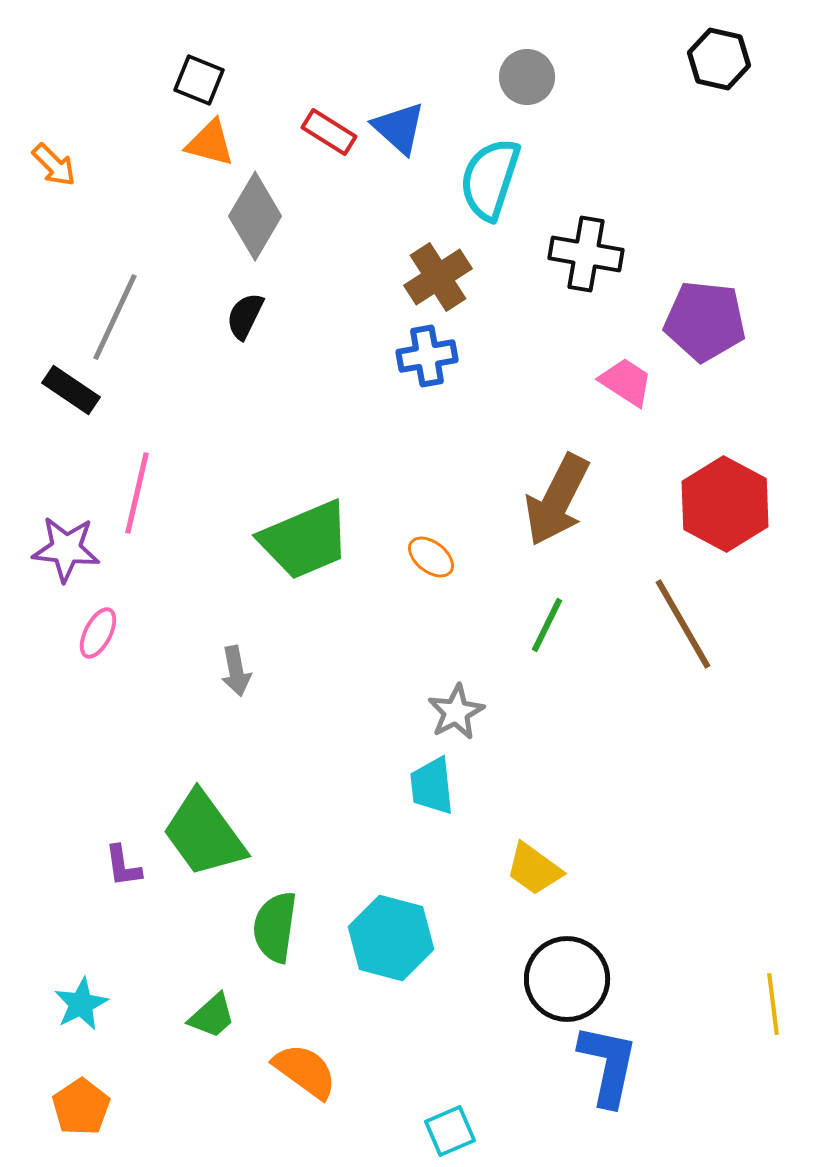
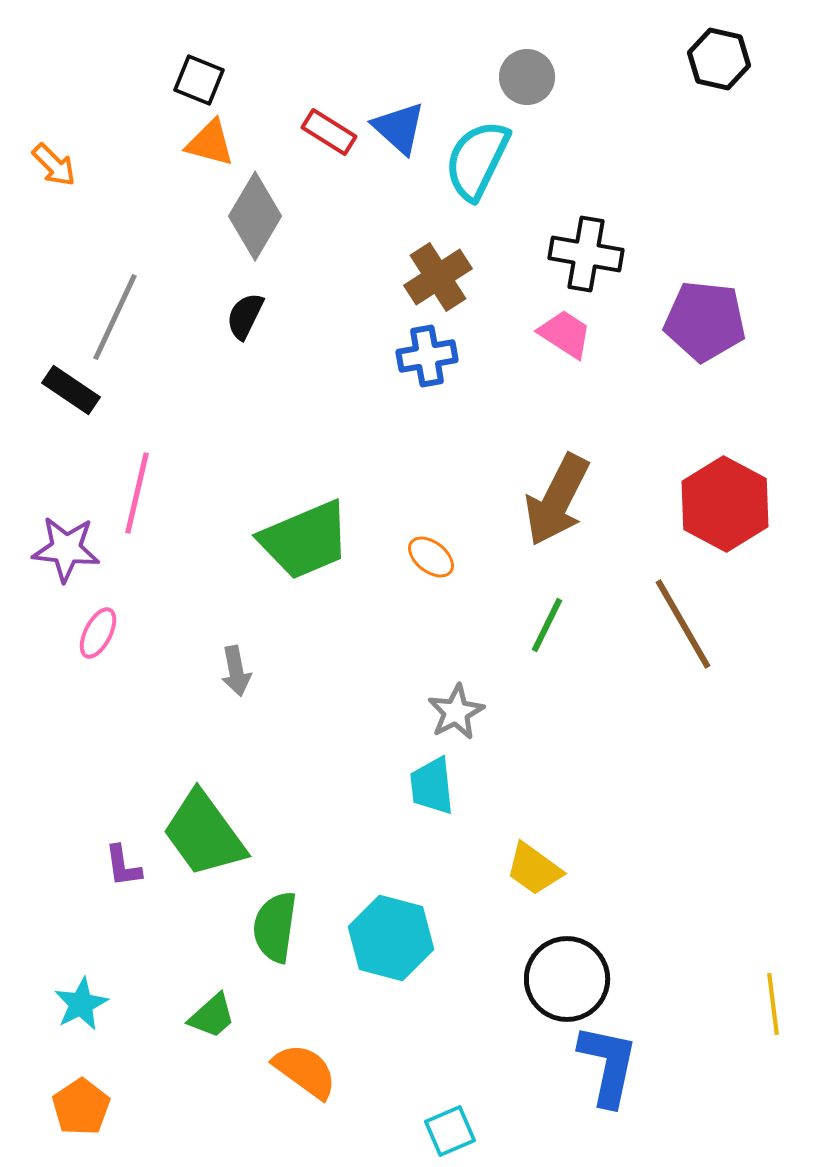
cyan semicircle at (490, 179): moved 13 px left, 19 px up; rotated 8 degrees clockwise
pink trapezoid at (626, 382): moved 61 px left, 48 px up
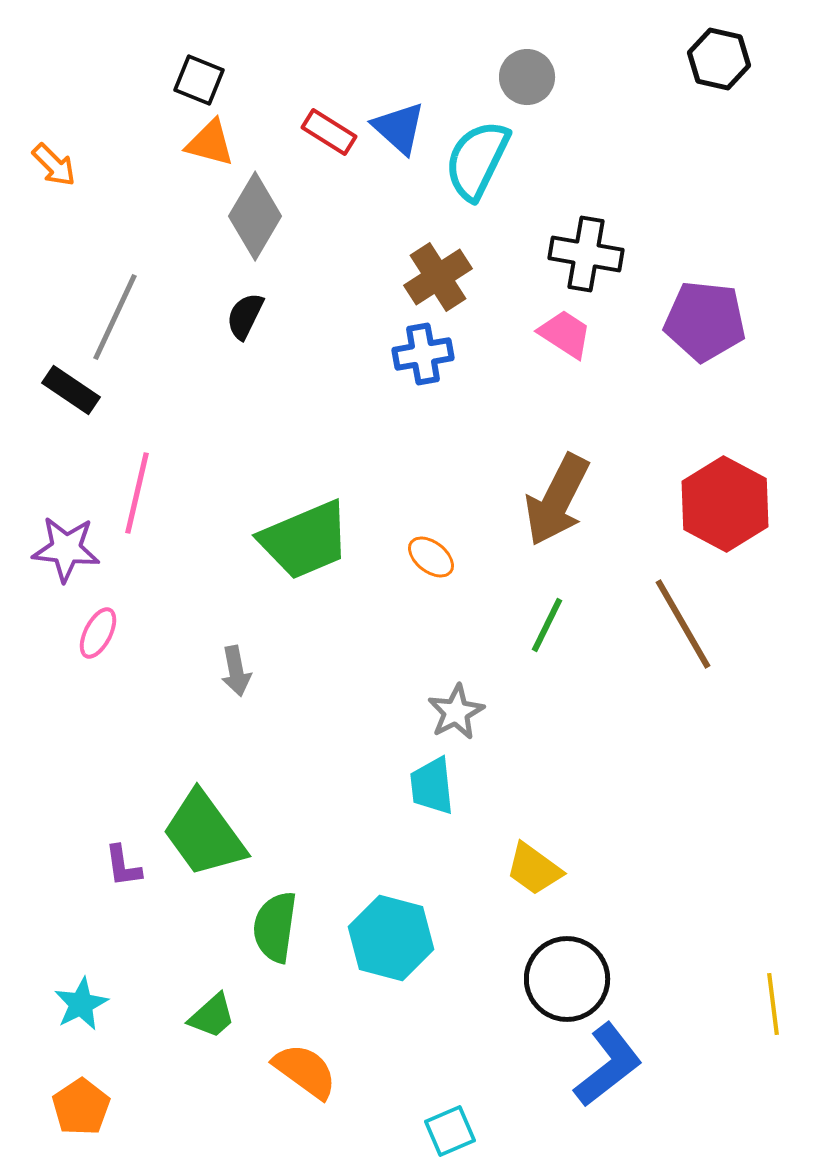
blue cross at (427, 356): moved 4 px left, 2 px up
blue L-shape at (608, 1065): rotated 40 degrees clockwise
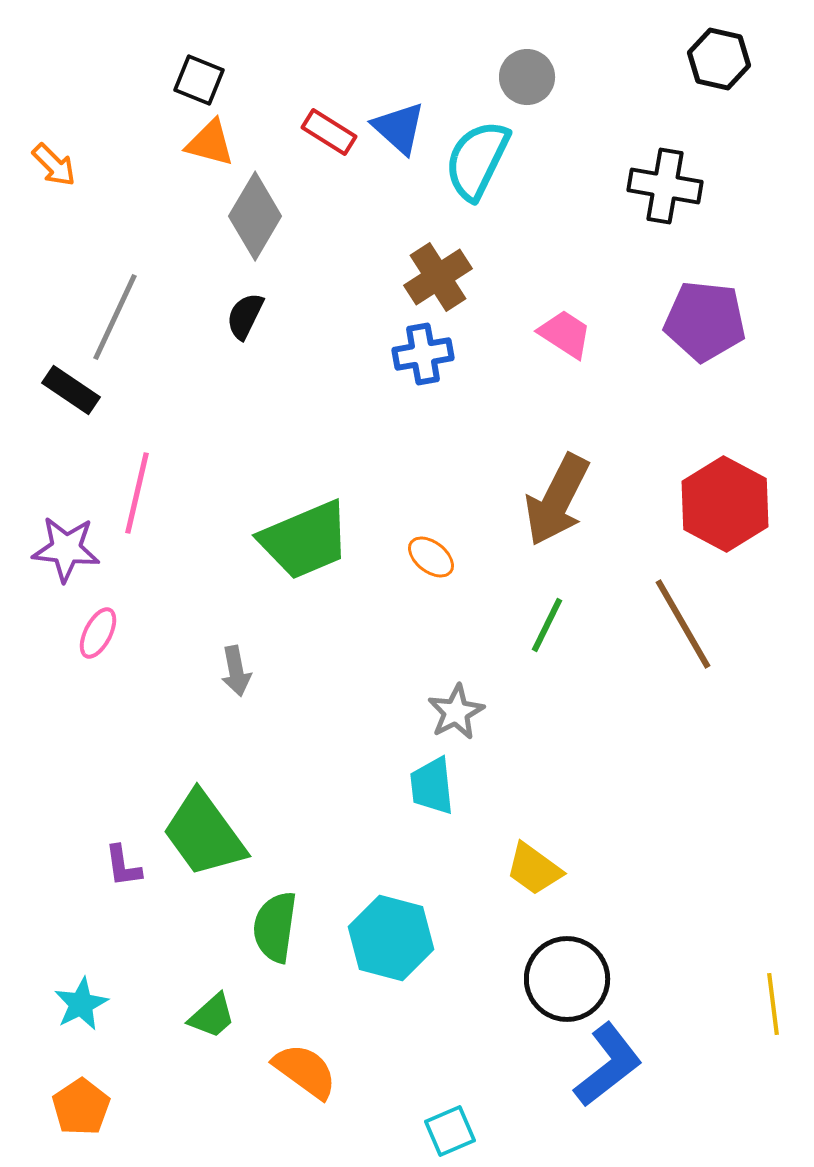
black cross at (586, 254): moved 79 px right, 68 px up
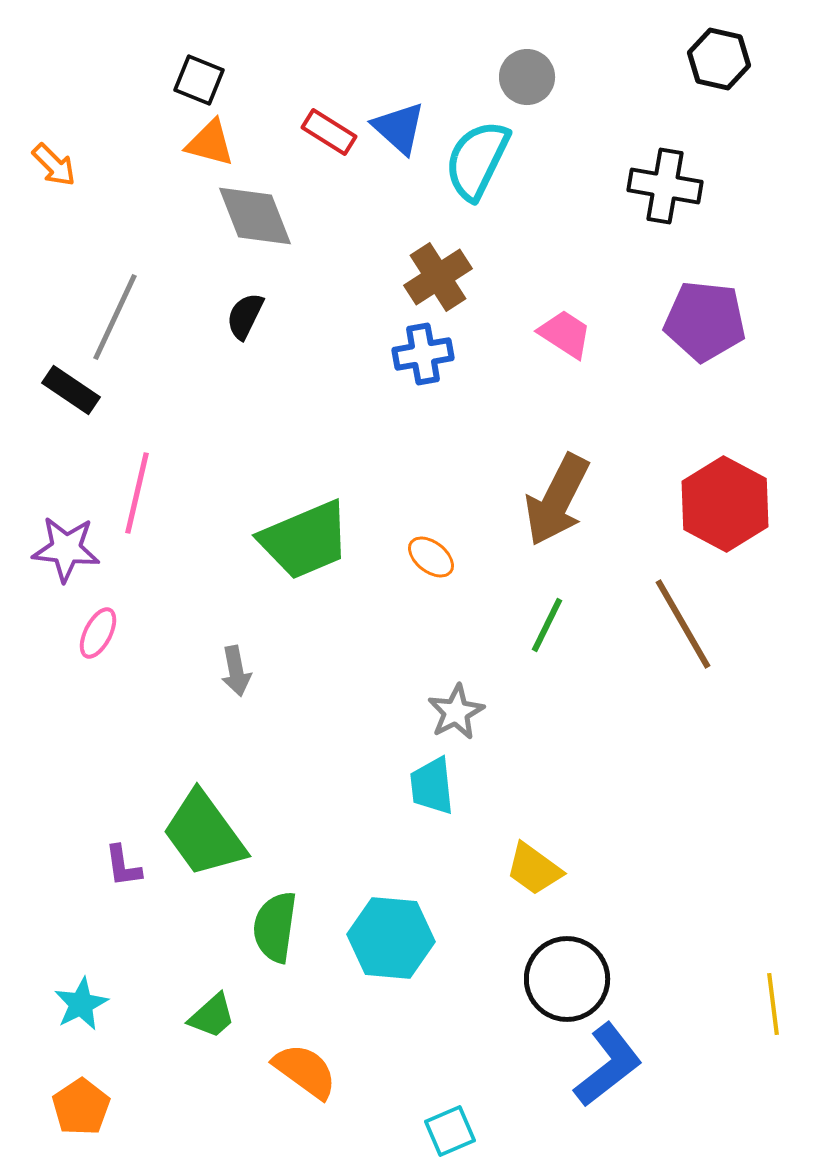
gray diamond at (255, 216): rotated 52 degrees counterclockwise
cyan hexagon at (391, 938): rotated 10 degrees counterclockwise
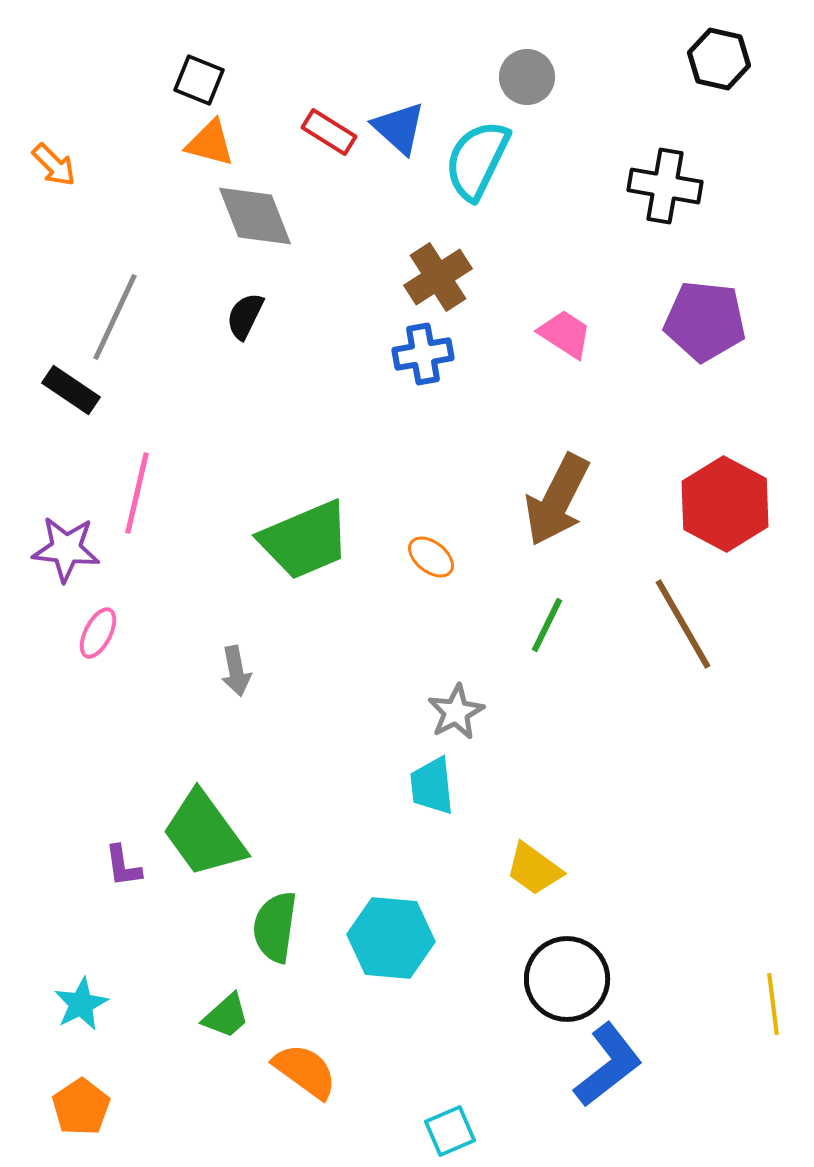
green trapezoid at (212, 1016): moved 14 px right
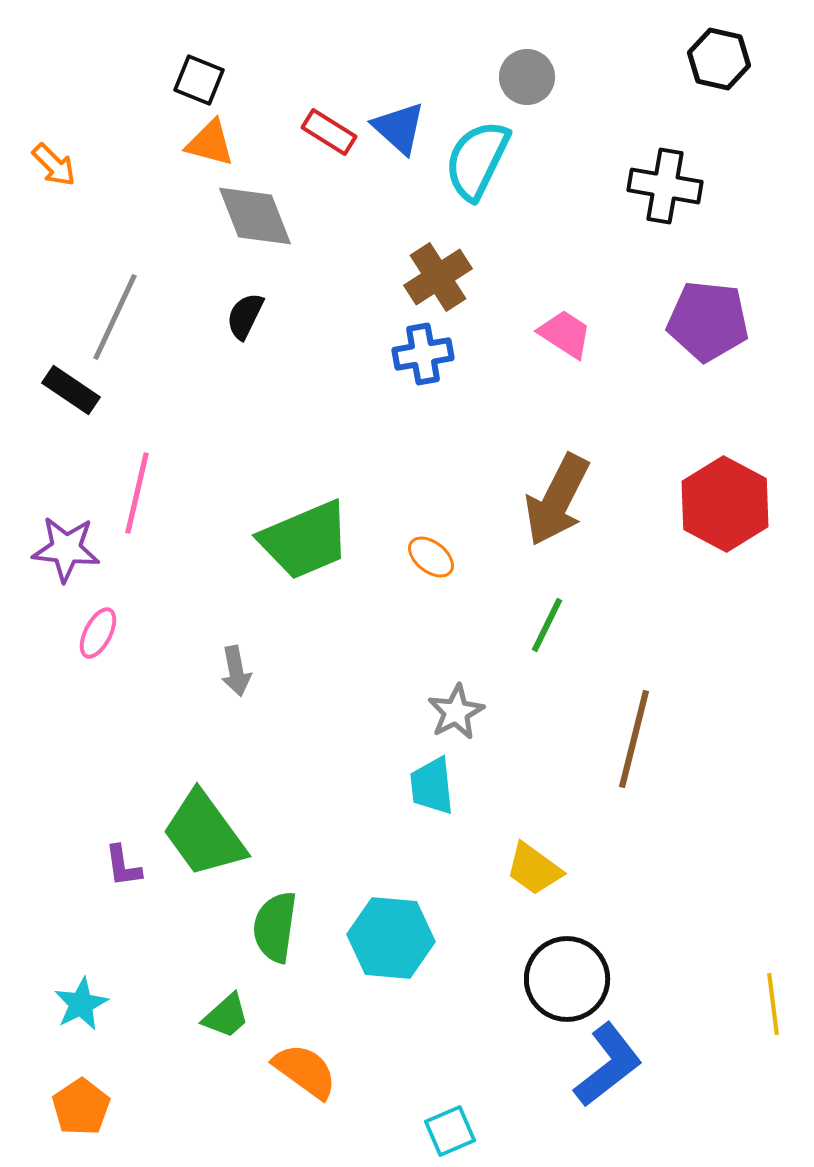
purple pentagon at (705, 321): moved 3 px right
brown line at (683, 624): moved 49 px left, 115 px down; rotated 44 degrees clockwise
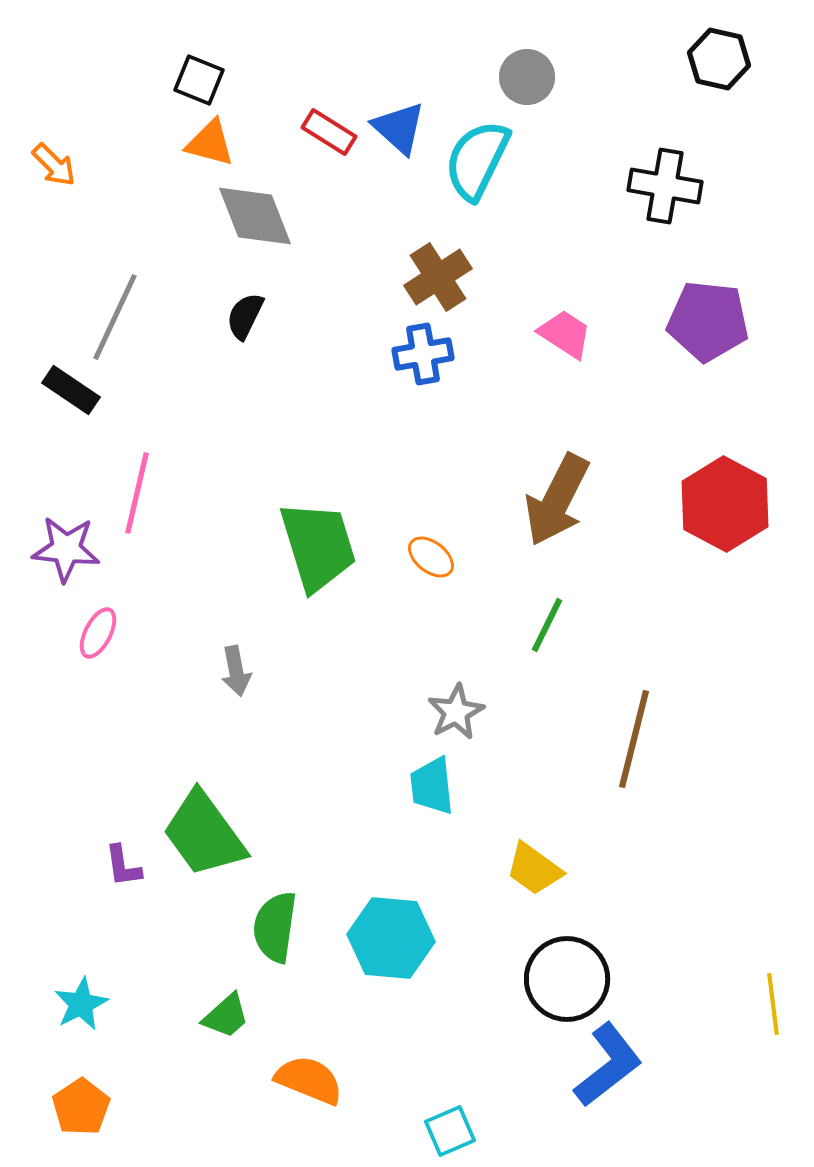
green trapezoid at (305, 540): moved 13 px right, 6 px down; rotated 84 degrees counterclockwise
orange semicircle at (305, 1071): moved 4 px right, 9 px down; rotated 14 degrees counterclockwise
